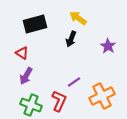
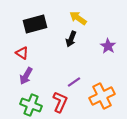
red L-shape: moved 1 px right, 1 px down
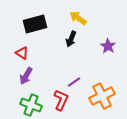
red L-shape: moved 1 px right, 2 px up
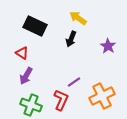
black rectangle: moved 2 px down; rotated 40 degrees clockwise
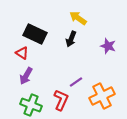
black rectangle: moved 8 px down
purple star: rotated 14 degrees counterclockwise
purple line: moved 2 px right
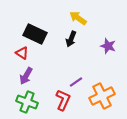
red L-shape: moved 2 px right
green cross: moved 4 px left, 3 px up
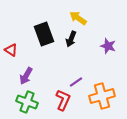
black rectangle: moved 9 px right; rotated 45 degrees clockwise
red triangle: moved 11 px left, 3 px up
orange cross: rotated 10 degrees clockwise
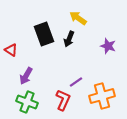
black arrow: moved 2 px left
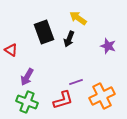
black rectangle: moved 2 px up
purple arrow: moved 1 px right, 1 px down
purple line: rotated 16 degrees clockwise
orange cross: rotated 10 degrees counterclockwise
red L-shape: rotated 50 degrees clockwise
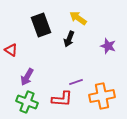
black rectangle: moved 3 px left, 7 px up
orange cross: rotated 15 degrees clockwise
red L-shape: moved 1 px left, 1 px up; rotated 20 degrees clockwise
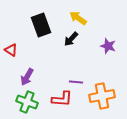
black arrow: moved 2 px right; rotated 21 degrees clockwise
purple line: rotated 24 degrees clockwise
